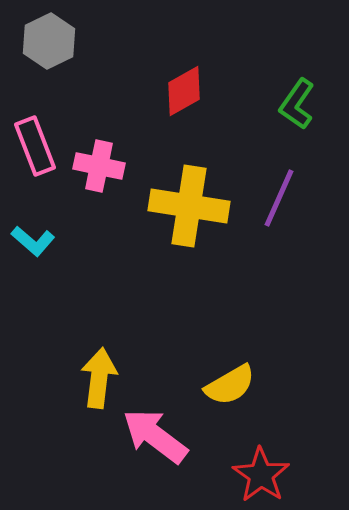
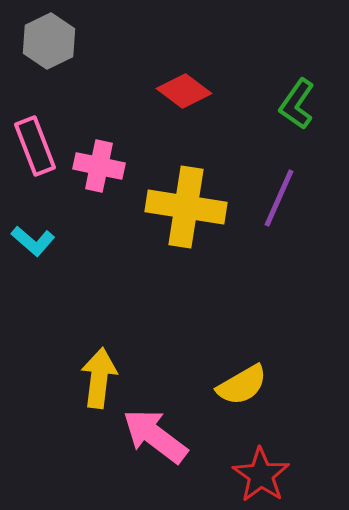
red diamond: rotated 66 degrees clockwise
yellow cross: moved 3 px left, 1 px down
yellow semicircle: moved 12 px right
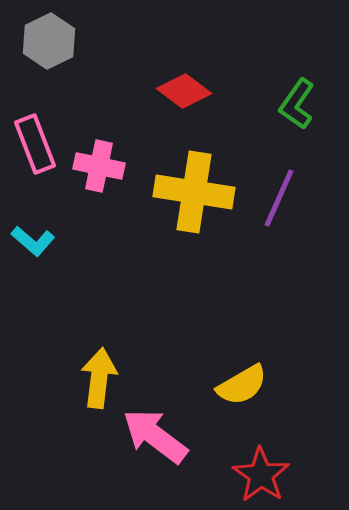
pink rectangle: moved 2 px up
yellow cross: moved 8 px right, 15 px up
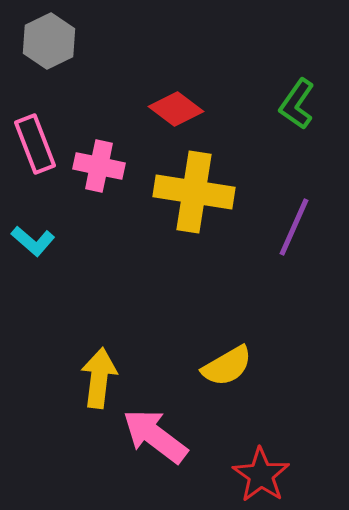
red diamond: moved 8 px left, 18 px down
purple line: moved 15 px right, 29 px down
yellow semicircle: moved 15 px left, 19 px up
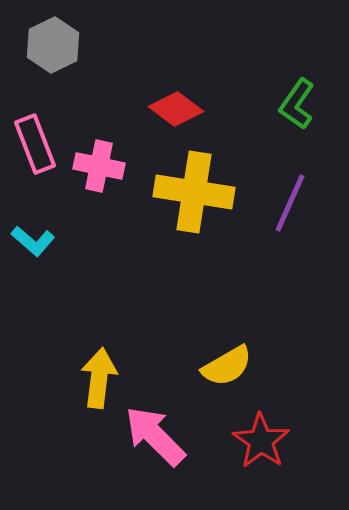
gray hexagon: moved 4 px right, 4 px down
purple line: moved 4 px left, 24 px up
pink arrow: rotated 8 degrees clockwise
red star: moved 34 px up
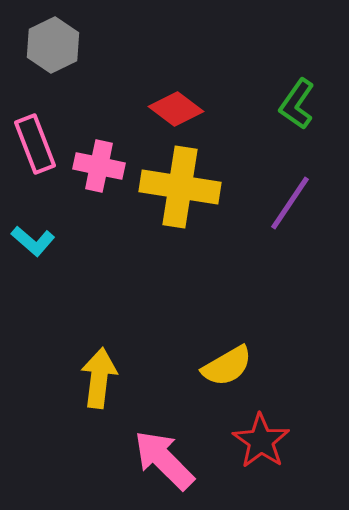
yellow cross: moved 14 px left, 5 px up
purple line: rotated 10 degrees clockwise
pink arrow: moved 9 px right, 24 px down
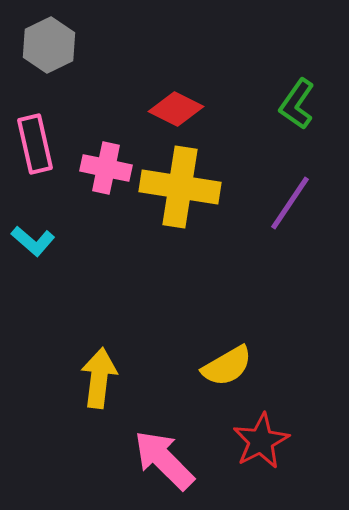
gray hexagon: moved 4 px left
red diamond: rotated 10 degrees counterclockwise
pink rectangle: rotated 8 degrees clockwise
pink cross: moved 7 px right, 2 px down
red star: rotated 10 degrees clockwise
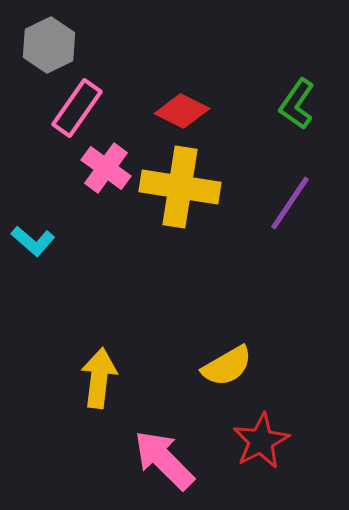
red diamond: moved 6 px right, 2 px down
pink rectangle: moved 42 px right, 36 px up; rotated 48 degrees clockwise
pink cross: rotated 24 degrees clockwise
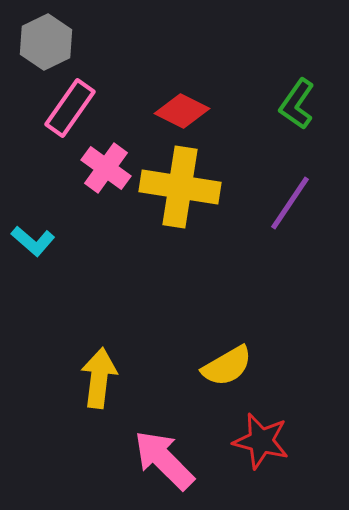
gray hexagon: moved 3 px left, 3 px up
pink rectangle: moved 7 px left
red star: rotated 30 degrees counterclockwise
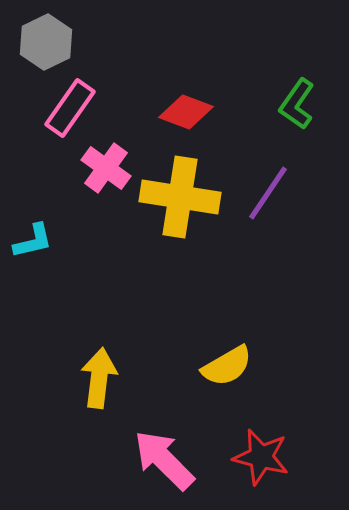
red diamond: moved 4 px right, 1 px down; rotated 6 degrees counterclockwise
yellow cross: moved 10 px down
purple line: moved 22 px left, 10 px up
cyan L-shape: rotated 54 degrees counterclockwise
red star: moved 16 px down
